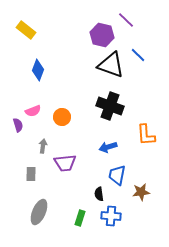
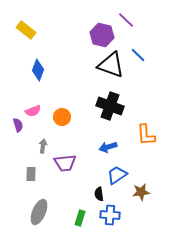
blue trapezoid: rotated 45 degrees clockwise
blue cross: moved 1 px left, 1 px up
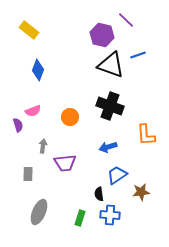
yellow rectangle: moved 3 px right
blue line: rotated 63 degrees counterclockwise
orange circle: moved 8 px right
gray rectangle: moved 3 px left
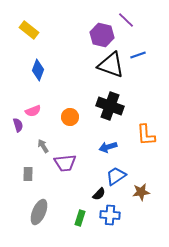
gray arrow: rotated 40 degrees counterclockwise
blue trapezoid: moved 1 px left, 1 px down
black semicircle: rotated 128 degrees counterclockwise
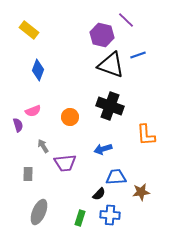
blue arrow: moved 5 px left, 2 px down
blue trapezoid: moved 1 px down; rotated 30 degrees clockwise
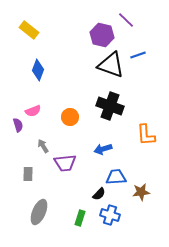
blue cross: rotated 12 degrees clockwise
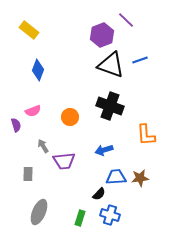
purple hexagon: rotated 25 degrees clockwise
blue line: moved 2 px right, 5 px down
purple semicircle: moved 2 px left
blue arrow: moved 1 px right, 1 px down
purple trapezoid: moved 1 px left, 2 px up
brown star: moved 1 px left, 14 px up
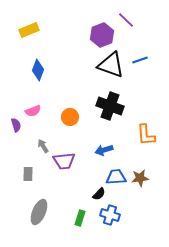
yellow rectangle: rotated 60 degrees counterclockwise
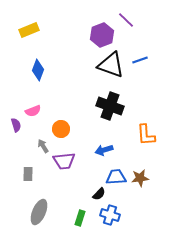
orange circle: moved 9 px left, 12 px down
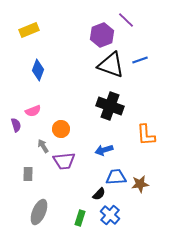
brown star: moved 6 px down
blue cross: rotated 24 degrees clockwise
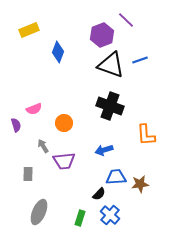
blue diamond: moved 20 px right, 18 px up
pink semicircle: moved 1 px right, 2 px up
orange circle: moved 3 px right, 6 px up
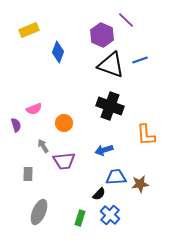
purple hexagon: rotated 15 degrees counterclockwise
